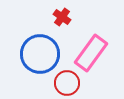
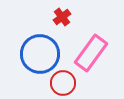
red cross: rotated 18 degrees clockwise
red circle: moved 4 px left
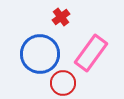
red cross: moved 1 px left
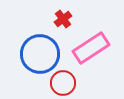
red cross: moved 2 px right, 2 px down
pink rectangle: moved 5 px up; rotated 21 degrees clockwise
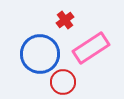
red cross: moved 2 px right, 1 px down
red circle: moved 1 px up
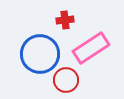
red cross: rotated 30 degrees clockwise
red circle: moved 3 px right, 2 px up
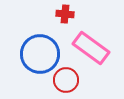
red cross: moved 6 px up; rotated 12 degrees clockwise
pink rectangle: rotated 69 degrees clockwise
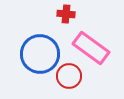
red cross: moved 1 px right
red circle: moved 3 px right, 4 px up
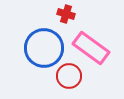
red cross: rotated 12 degrees clockwise
blue circle: moved 4 px right, 6 px up
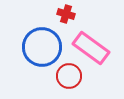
blue circle: moved 2 px left, 1 px up
